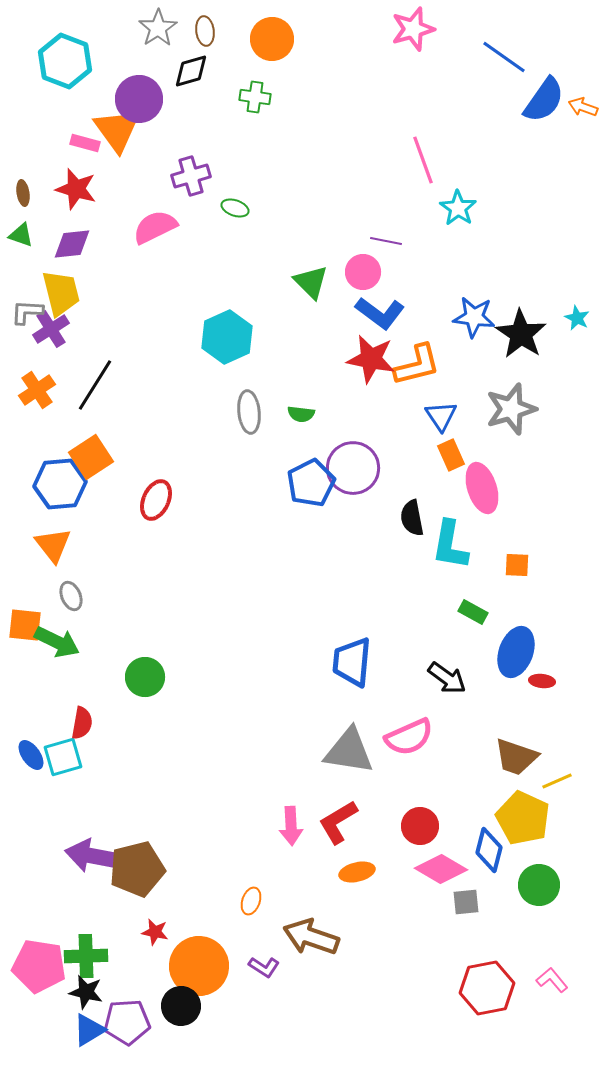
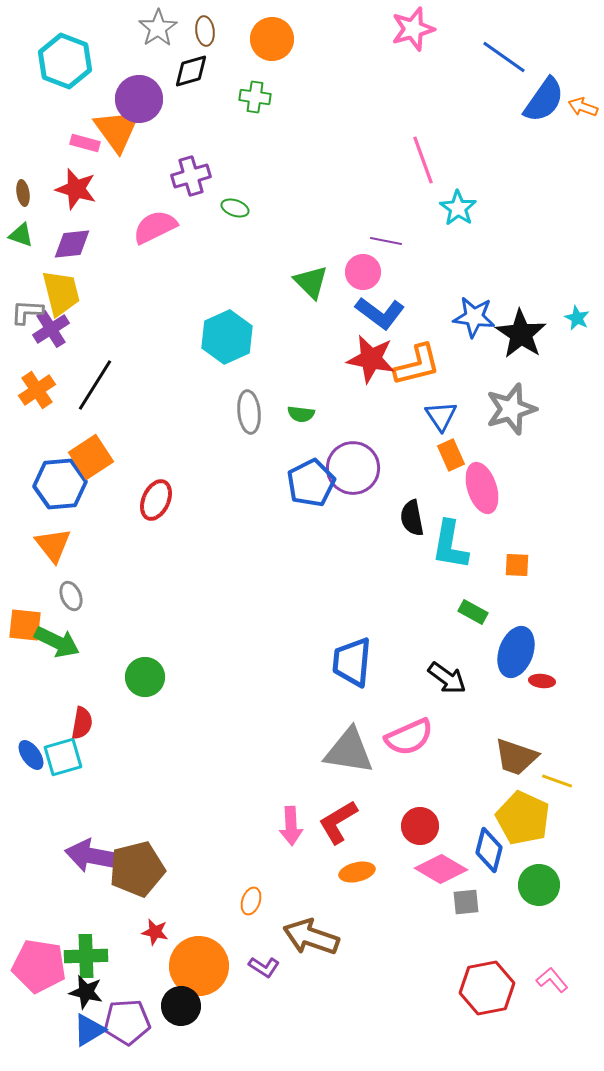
yellow line at (557, 781): rotated 44 degrees clockwise
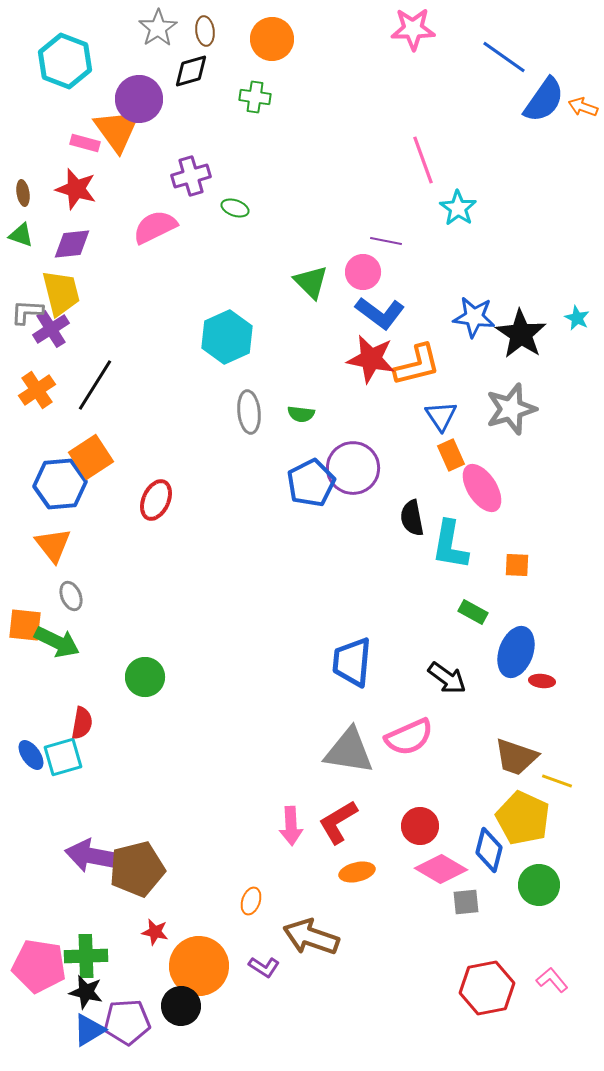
pink star at (413, 29): rotated 15 degrees clockwise
pink ellipse at (482, 488): rotated 15 degrees counterclockwise
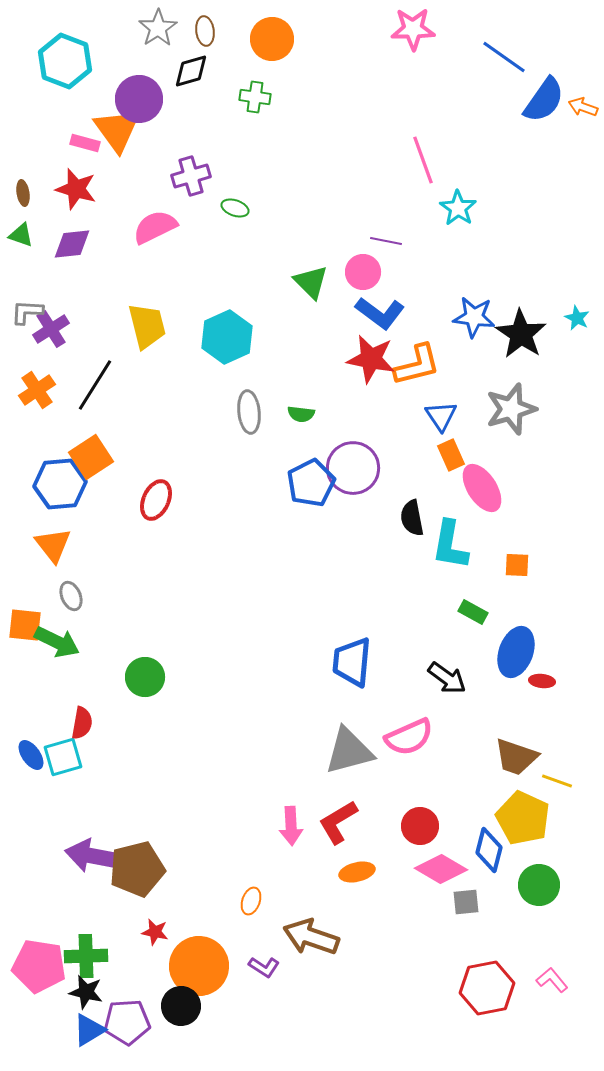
yellow trapezoid at (61, 293): moved 86 px right, 33 px down
gray triangle at (349, 751): rotated 24 degrees counterclockwise
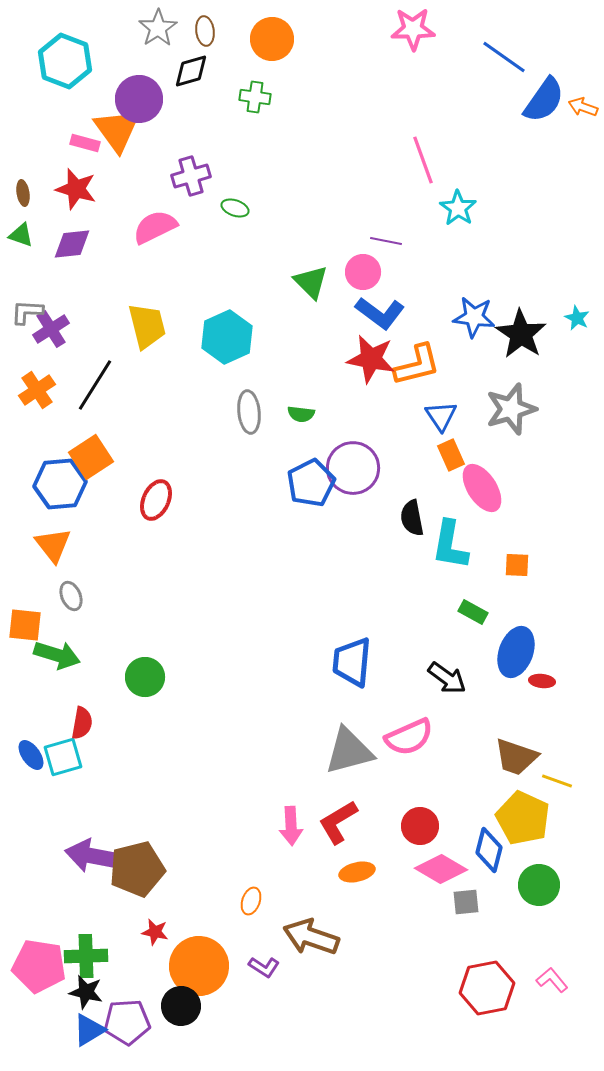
green arrow at (57, 642): moved 13 px down; rotated 9 degrees counterclockwise
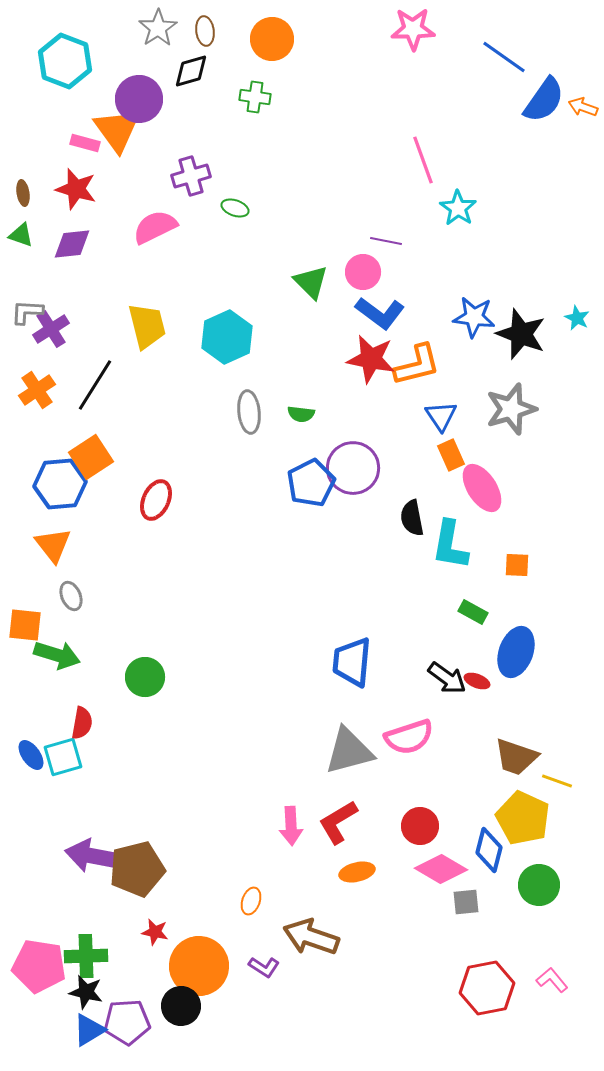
black star at (521, 334): rotated 12 degrees counterclockwise
red ellipse at (542, 681): moved 65 px left; rotated 15 degrees clockwise
pink semicircle at (409, 737): rotated 6 degrees clockwise
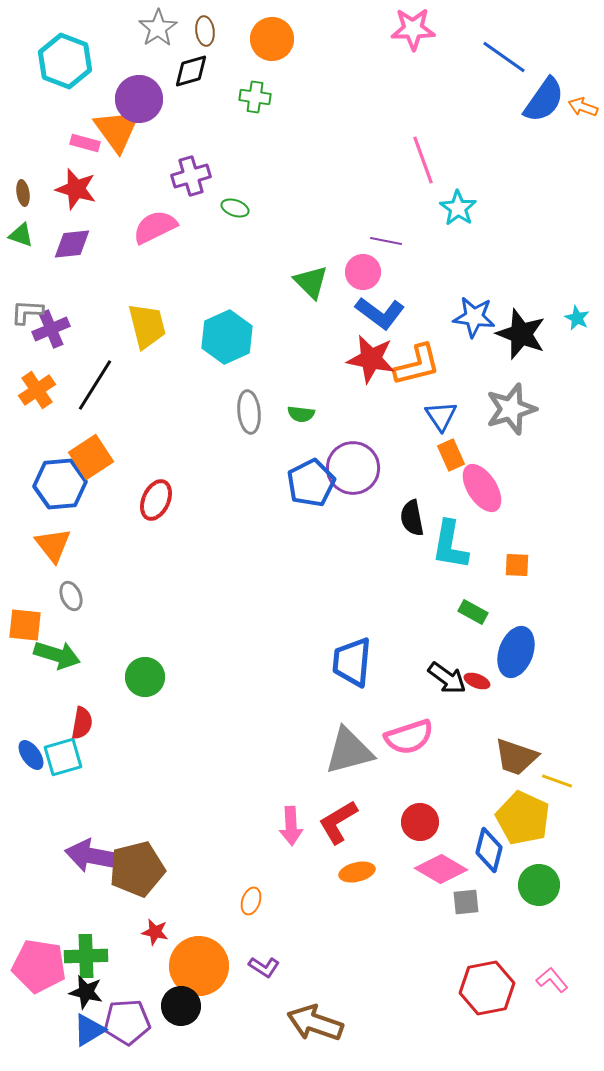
purple cross at (51, 329): rotated 9 degrees clockwise
red circle at (420, 826): moved 4 px up
brown arrow at (311, 937): moved 4 px right, 86 px down
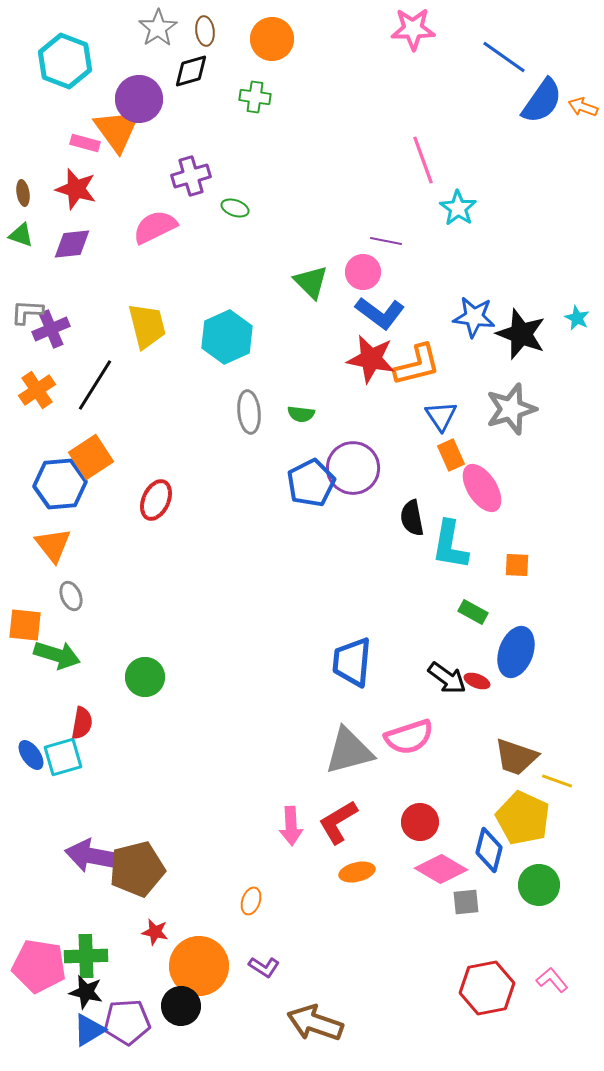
blue semicircle at (544, 100): moved 2 px left, 1 px down
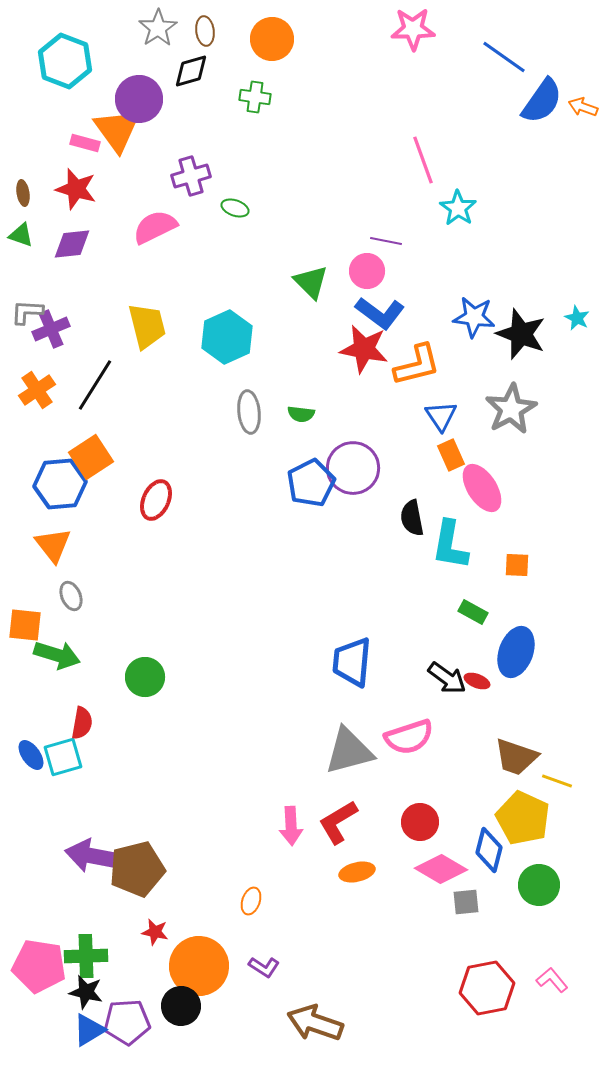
pink circle at (363, 272): moved 4 px right, 1 px up
red star at (371, 359): moved 7 px left, 10 px up
gray star at (511, 409): rotated 12 degrees counterclockwise
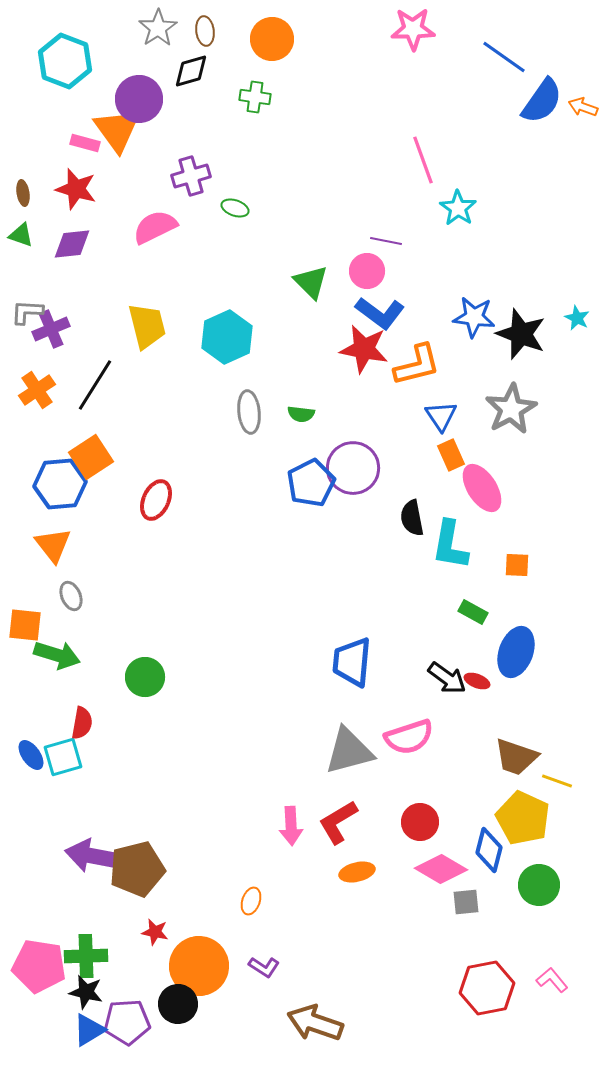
black circle at (181, 1006): moved 3 px left, 2 px up
